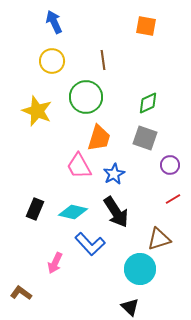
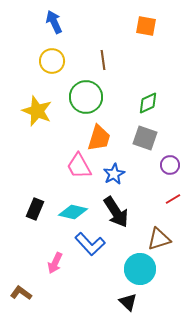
black triangle: moved 2 px left, 5 px up
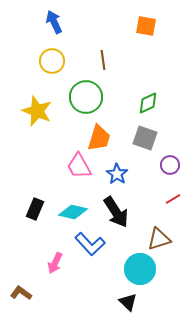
blue star: moved 3 px right; rotated 10 degrees counterclockwise
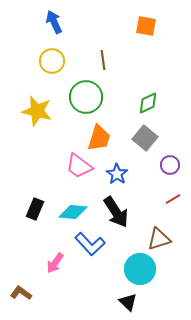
yellow star: rotated 8 degrees counterclockwise
gray square: rotated 20 degrees clockwise
pink trapezoid: rotated 24 degrees counterclockwise
cyan diamond: rotated 8 degrees counterclockwise
pink arrow: rotated 10 degrees clockwise
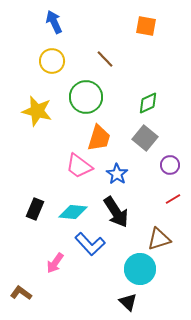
brown line: moved 2 px right, 1 px up; rotated 36 degrees counterclockwise
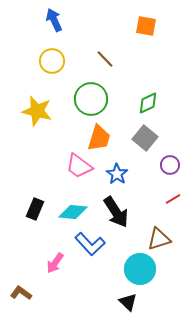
blue arrow: moved 2 px up
green circle: moved 5 px right, 2 px down
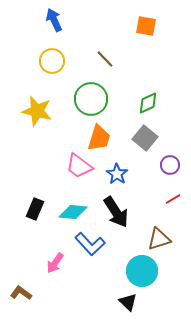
cyan circle: moved 2 px right, 2 px down
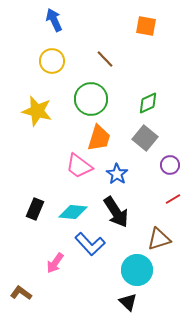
cyan circle: moved 5 px left, 1 px up
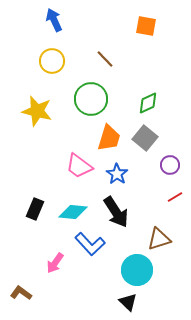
orange trapezoid: moved 10 px right
red line: moved 2 px right, 2 px up
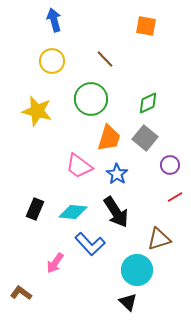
blue arrow: rotated 10 degrees clockwise
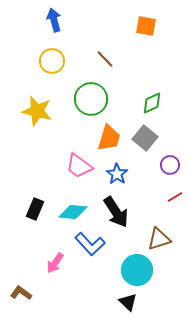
green diamond: moved 4 px right
